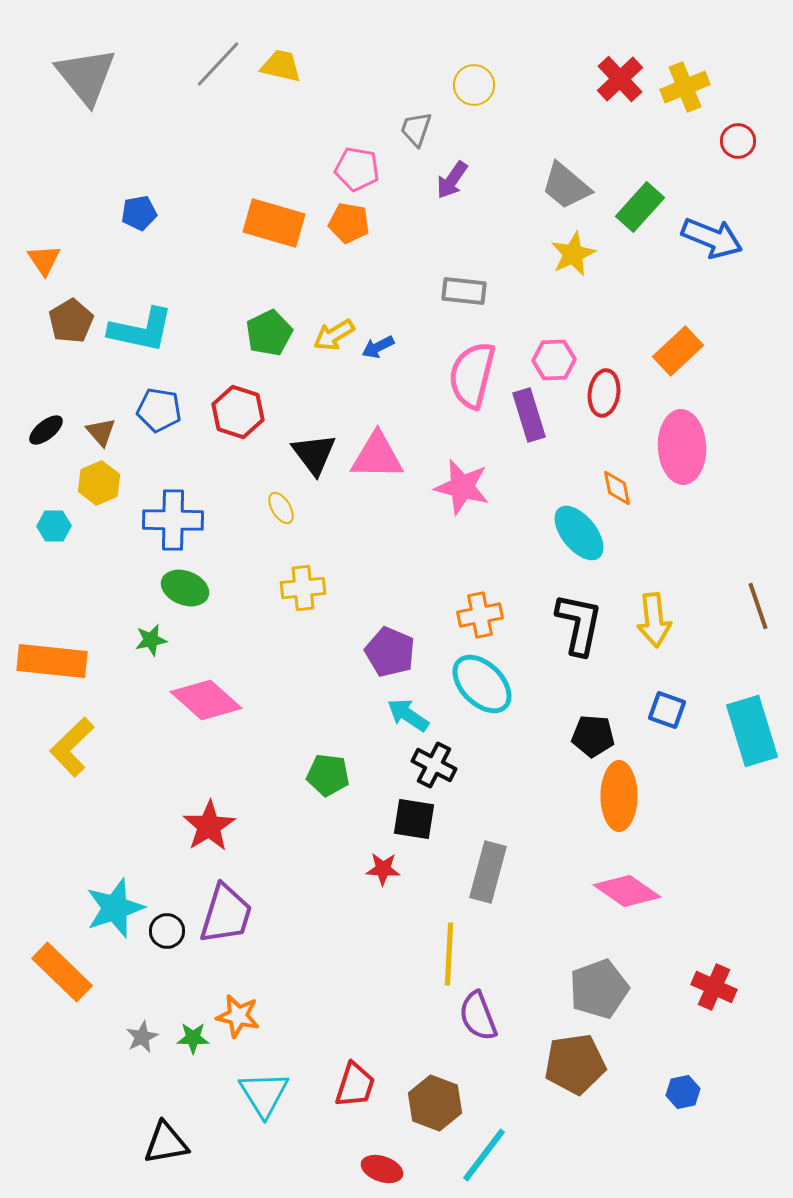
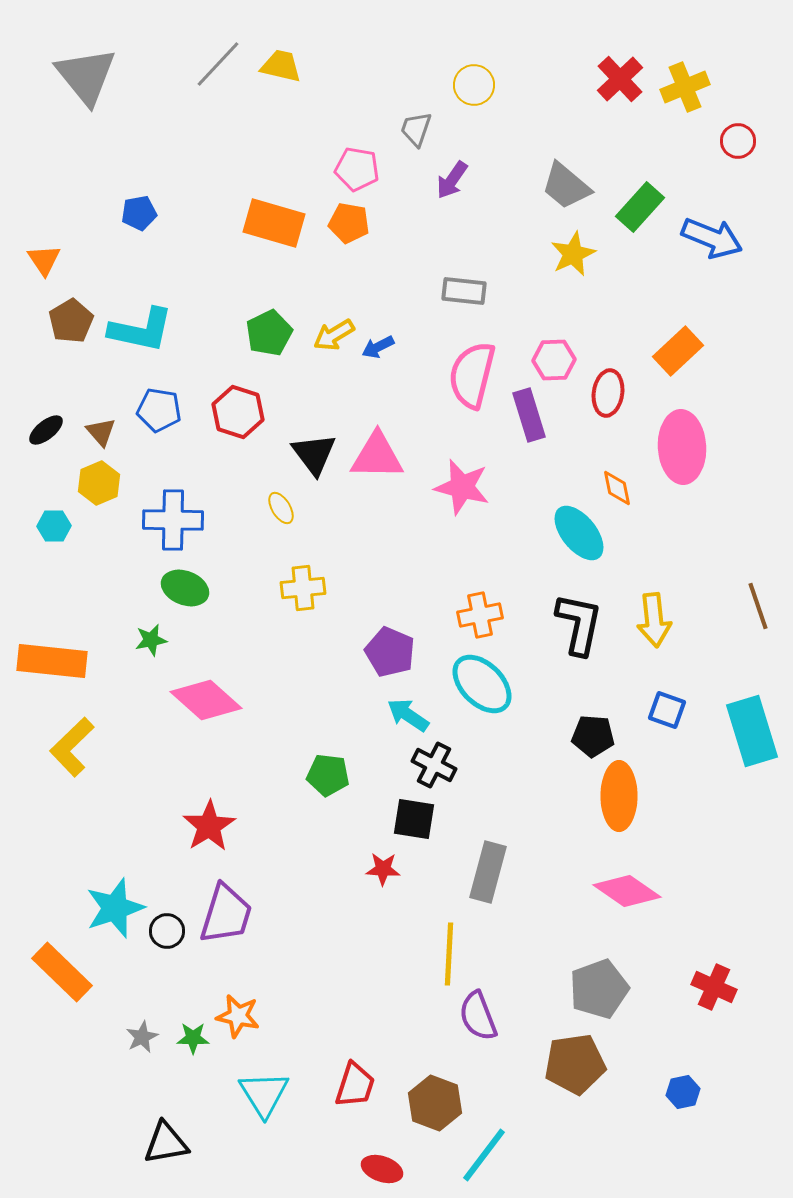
red ellipse at (604, 393): moved 4 px right
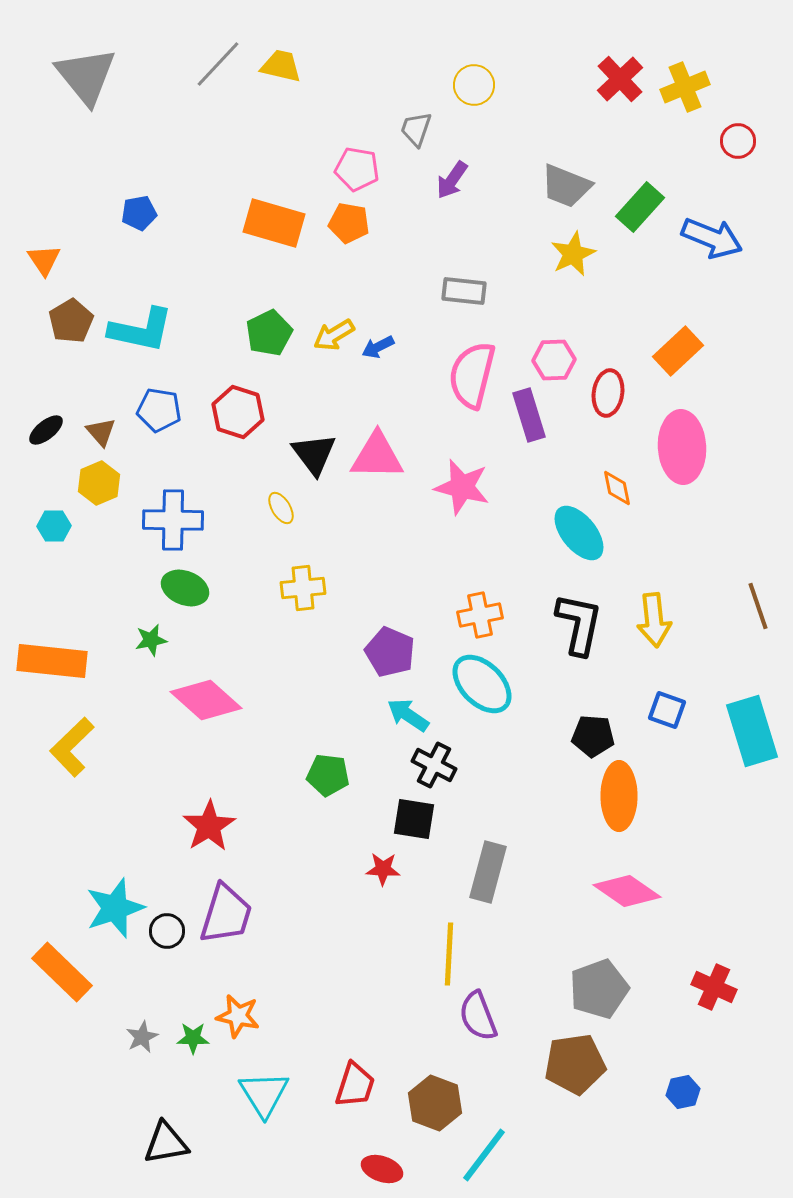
gray trapezoid at (566, 186): rotated 18 degrees counterclockwise
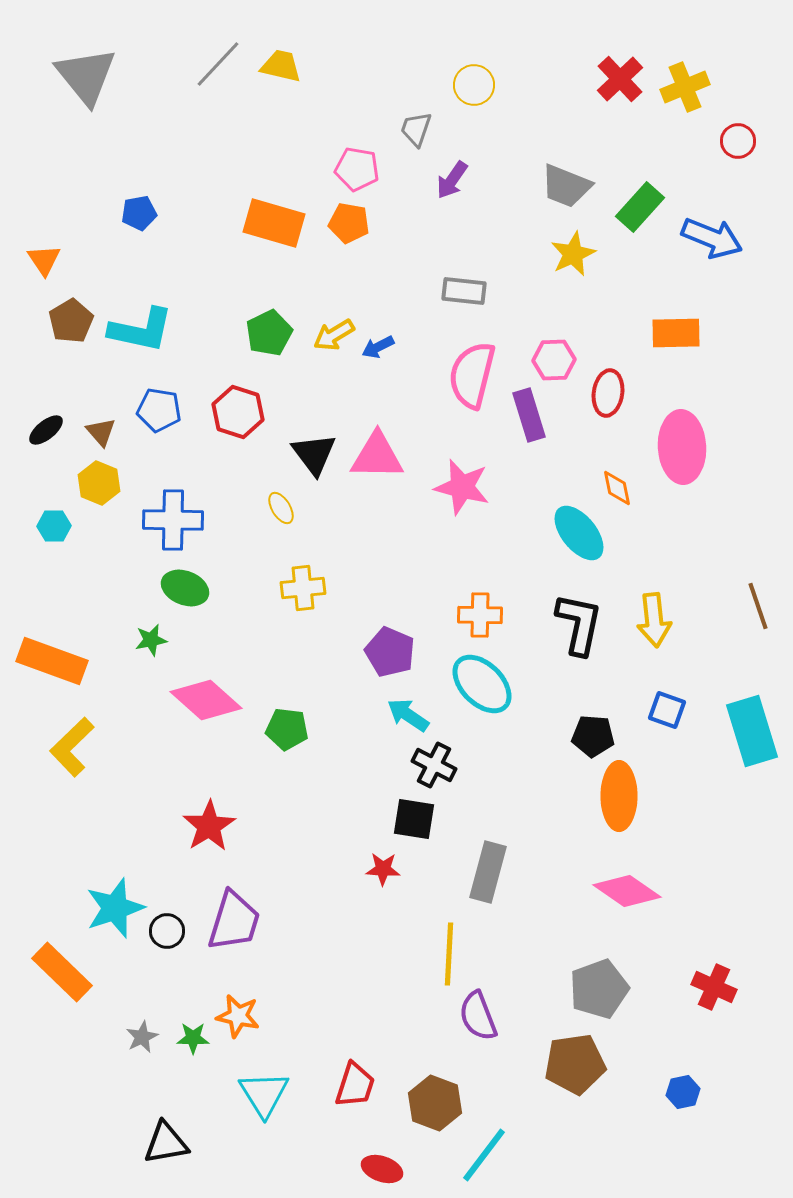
orange rectangle at (678, 351): moved 2 px left, 18 px up; rotated 42 degrees clockwise
yellow hexagon at (99, 483): rotated 15 degrees counterclockwise
orange cross at (480, 615): rotated 12 degrees clockwise
orange rectangle at (52, 661): rotated 14 degrees clockwise
green pentagon at (328, 775): moved 41 px left, 46 px up
purple trapezoid at (226, 914): moved 8 px right, 7 px down
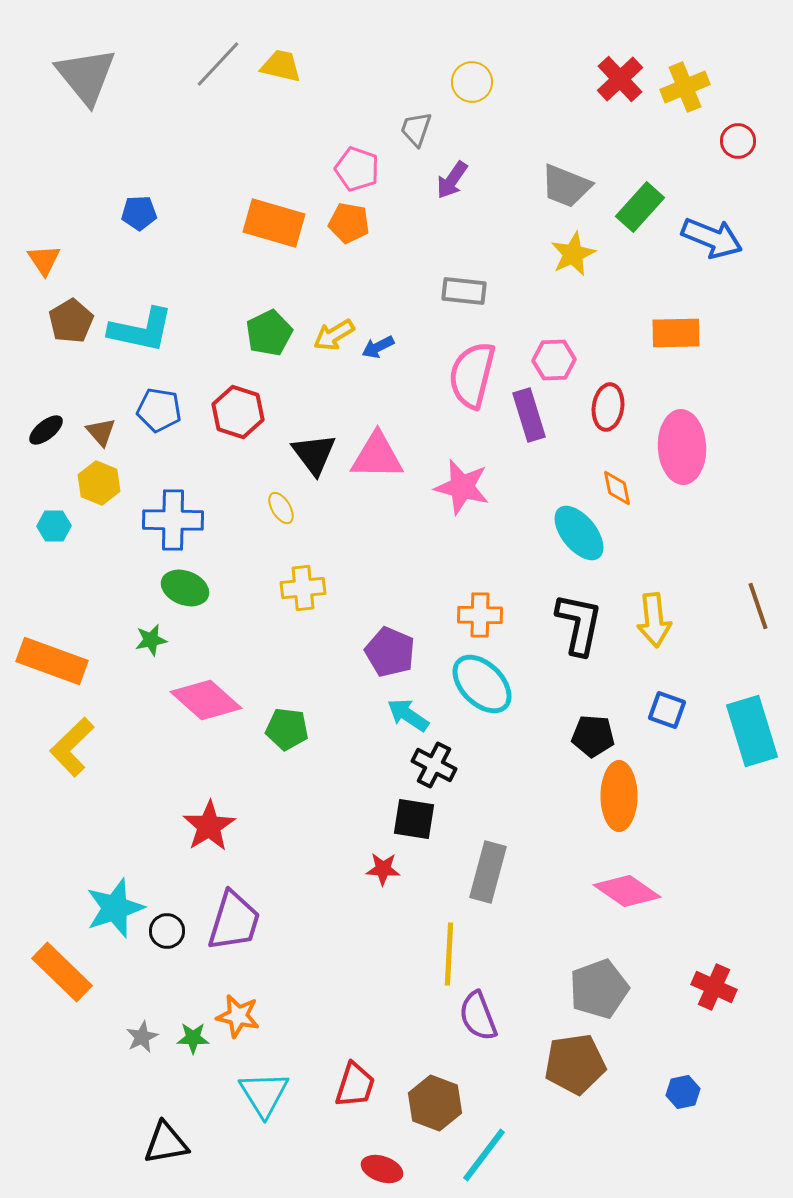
yellow circle at (474, 85): moved 2 px left, 3 px up
pink pentagon at (357, 169): rotated 9 degrees clockwise
blue pentagon at (139, 213): rotated 8 degrees clockwise
red ellipse at (608, 393): moved 14 px down
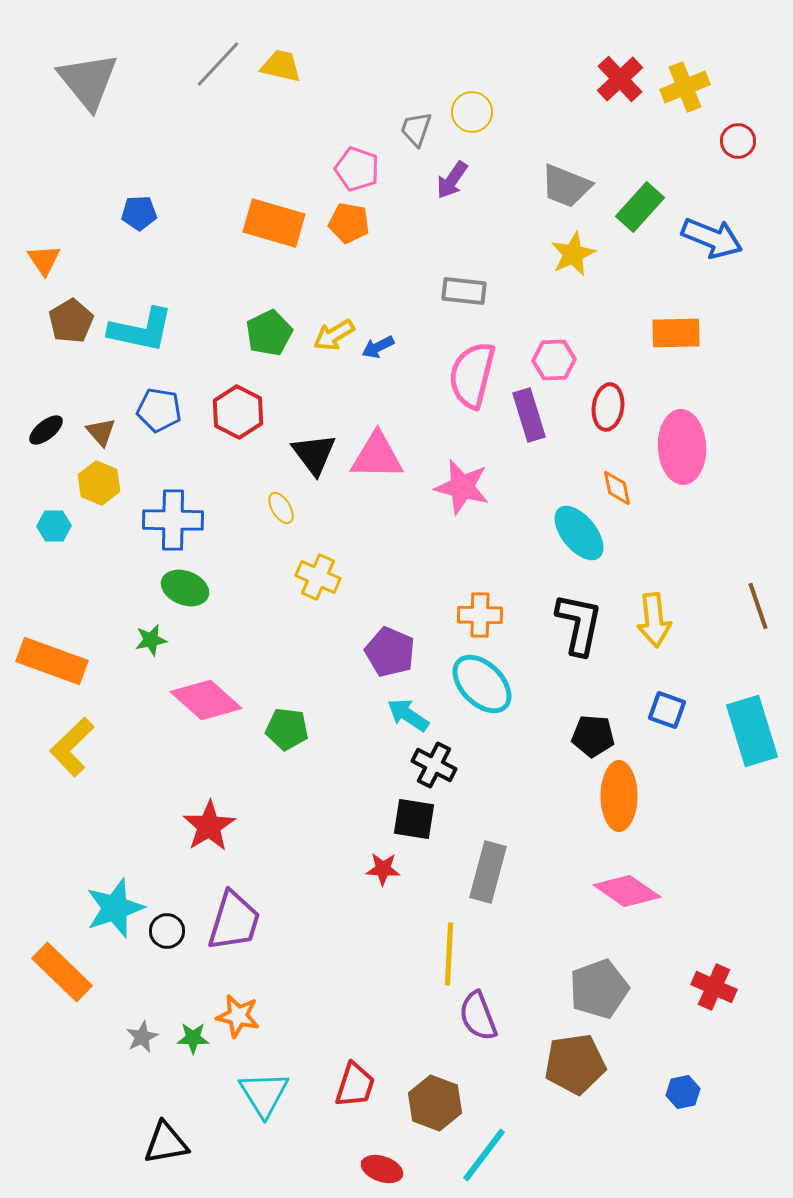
gray triangle at (86, 76): moved 2 px right, 5 px down
yellow circle at (472, 82): moved 30 px down
red hexagon at (238, 412): rotated 9 degrees clockwise
yellow cross at (303, 588): moved 15 px right, 11 px up; rotated 30 degrees clockwise
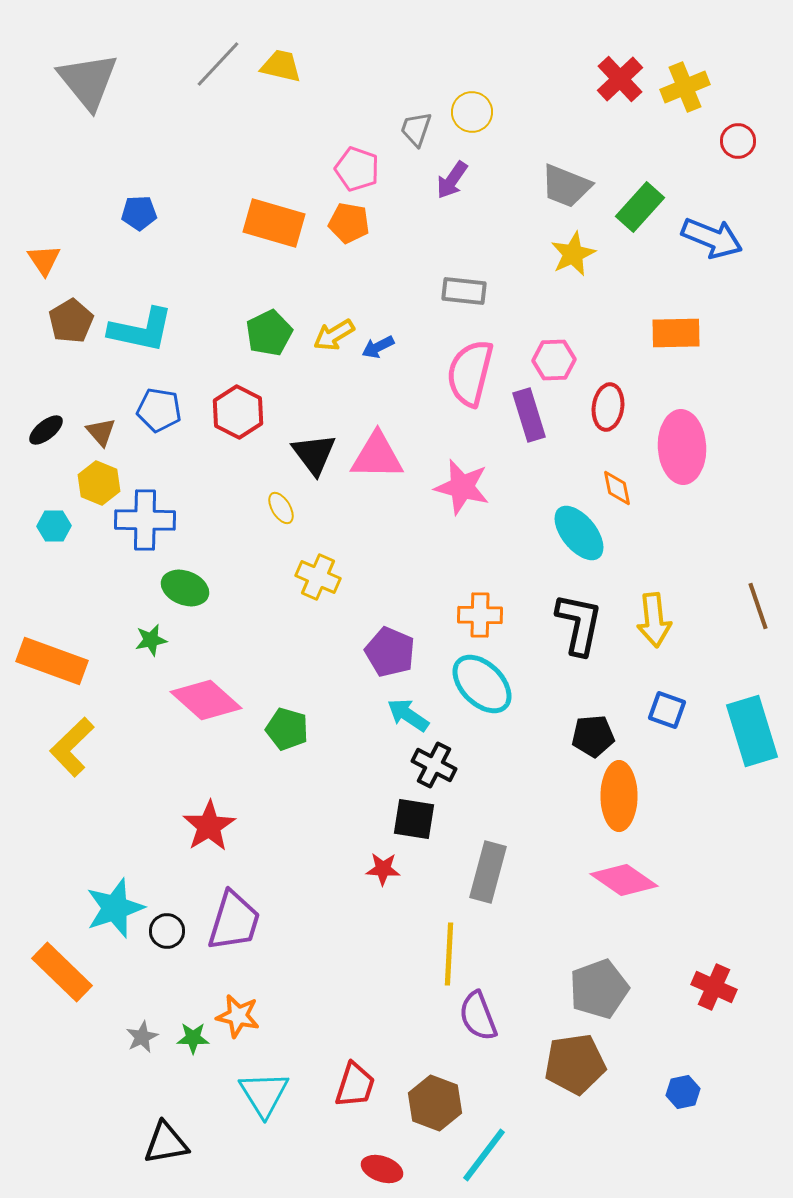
pink semicircle at (472, 375): moved 2 px left, 2 px up
blue cross at (173, 520): moved 28 px left
green pentagon at (287, 729): rotated 9 degrees clockwise
black pentagon at (593, 736): rotated 9 degrees counterclockwise
pink diamond at (627, 891): moved 3 px left, 11 px up
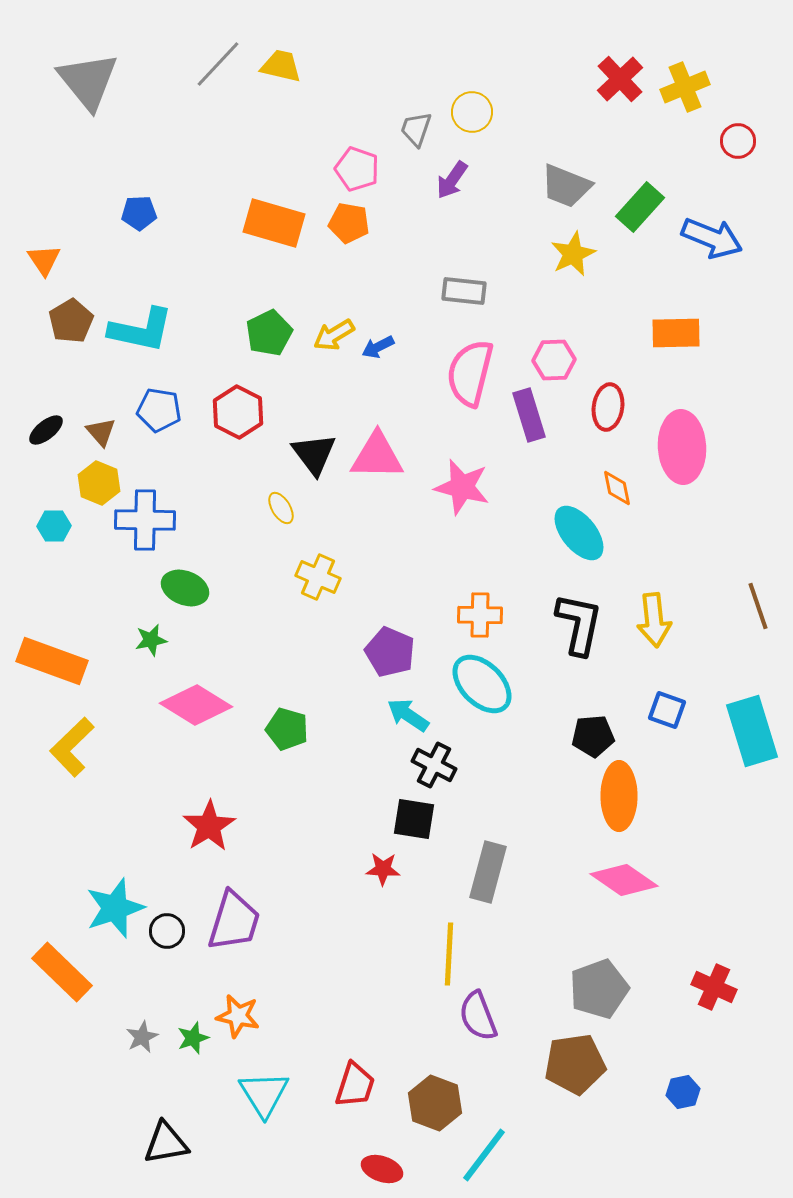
pink diamond at (206, 700): moved 10 px left, 5 px down; rotated 10 degrees counterclockwise
green star at (193, 1038): rotated 20 degrees counterclockwise
